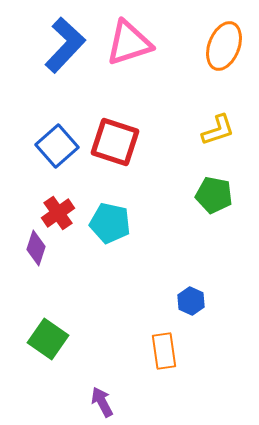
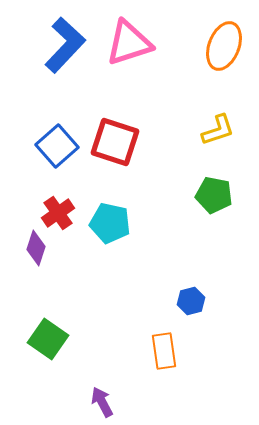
blue hexagon: rotated 20 degrees clockwise
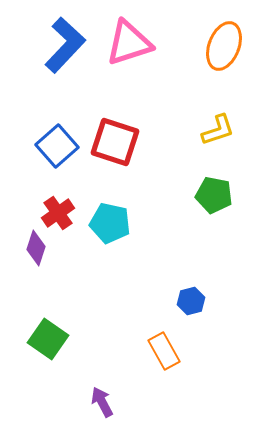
orange rectangle: rotated 21 degrees counterclockwise
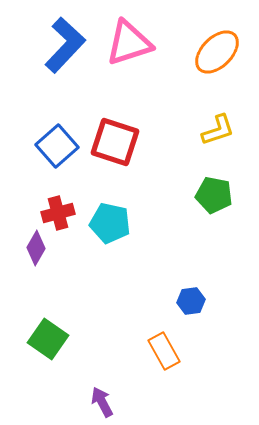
orange ellipse: moved 7 px left, 6 px down; rotated 24 degrees clockwise
red cross: rotated 20 degrees clockwise
purple diamond: rotated 12 degrees clockwise
blue hexagon: rotated 8 degrees clockwise
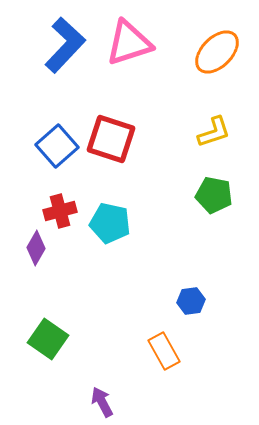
yellow L-shape: moved 4 px left, 2 px down
red square: moved 4 px left, 3 px up
red cross: moved 2 px right, 2 px up
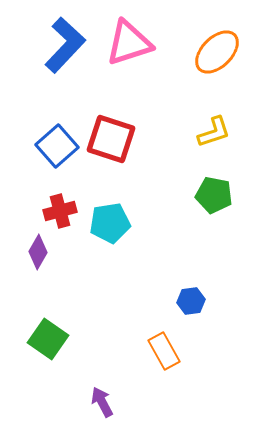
cyan pentagon: rotated 21 degrees counterclockwise
purple diamond: moved 2 px right, 4 px down
